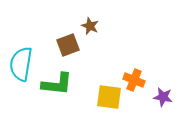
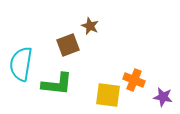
yellow square: moved 1 px left, 2 px up
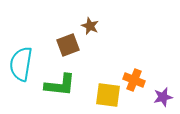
green L-shape: moved 3 px right, 1 px down
purple star: rotated 24 degrees counterclockwise
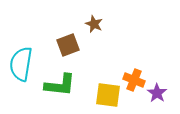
brown star: moved 4 px right, 2 px up
purple star: moved 6 px left, 4 px up; rotated 24 degrees counterclockwise
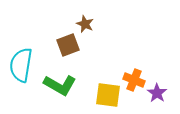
brown star: moved 9 px left
cyan semicircle: moved 1 px down
green L-shape: rotated 24 degrees clockwise
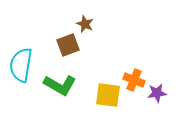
purple star: rotated 30 degrees clockwise
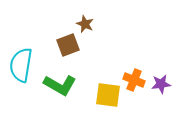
purple star: moved 4 px right, 9 px up
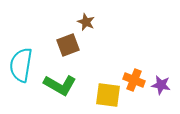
brown star: moved 1 px right, 2 px up
purple star: moved 1 px down; rotated 18 degrees clockwise
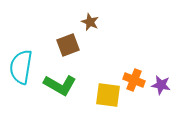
brown star: moved 4 px right
cyan semicircle: moved 2 px down
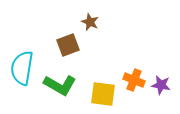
cyan semicircle: moved 1 px right, 1 px down
yellow square: moved 5 px left, 1 px up
